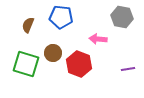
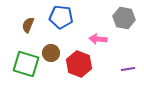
gray hexagon: moved 2 px right, 1 px down
brown circle: moved 2 px left
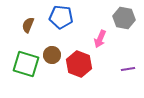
pink arrow: moved 2 px right; rotated 72 degrees counterclockwise
brown circle: moved 1 px right, 2 px down
